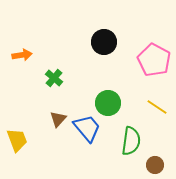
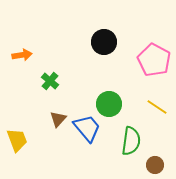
green cross: moved 4 px left, 3 px down
green circle: moved 1 px right, 1 px down
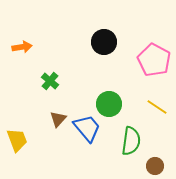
orange arrow: moved 8 px up
brown circle: moved 1 px down
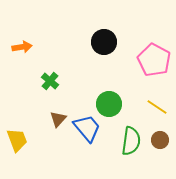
brown circle: moved 5 px right, 26 px up
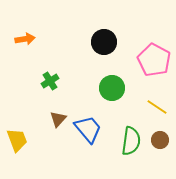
orange arrow: moved 3 px right, 8 px up
green cross: rotated 18 degrees clockwise
green circle: moved 3 px right, 16 px up
blue trapezoid: moved 1 px right, 1 px down
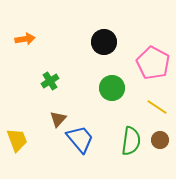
pink pentagon: moved 1 px left, 3 px down
blue trapezoid: moved 8 px left, 10 px down
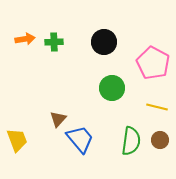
green cross: moved 4 px right, 39 px up; rotated 30 degrees clockwise
yellow line: rotated 20 degrees counterclockwise
